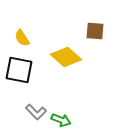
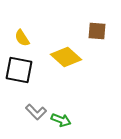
brown square: moved 2 px right
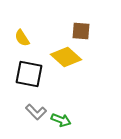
brown square: moved 16 px left
black square: moved 10 px right, 4 px down
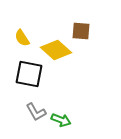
yellow diamond: moved 10 px left, 7 px up
gray L-shape: rotated 15 degrees clockwise
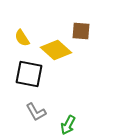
green arrow: moved 7 px right, 5 px down; rotated 96 degrees clockwise
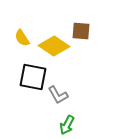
yellow diamond: moved 2 px left, 4 px up; rotated 8 degrees counterclockwise
black square: moved 4 px right, 3 px down
gray L-shape: moved 22 px right, 17 px up
green arrow: moved 1 px left
